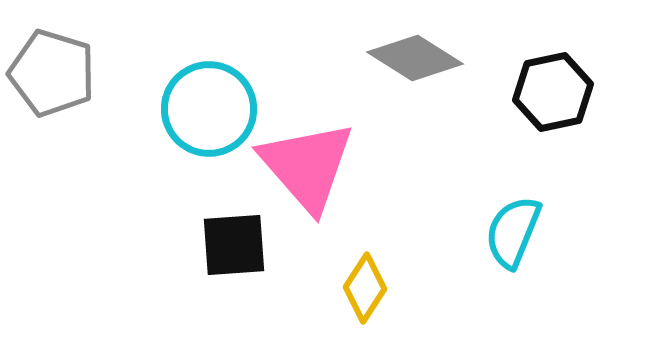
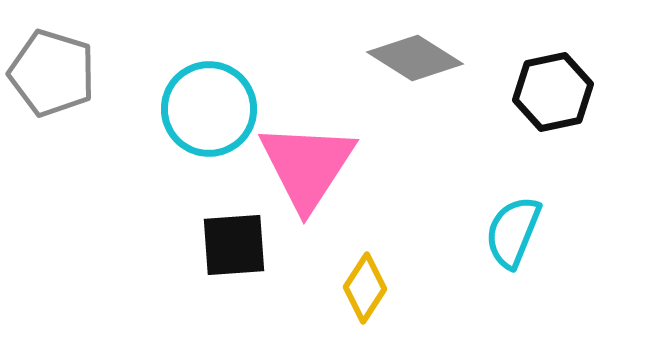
pink triangle: rotated 14 degrees clockwise
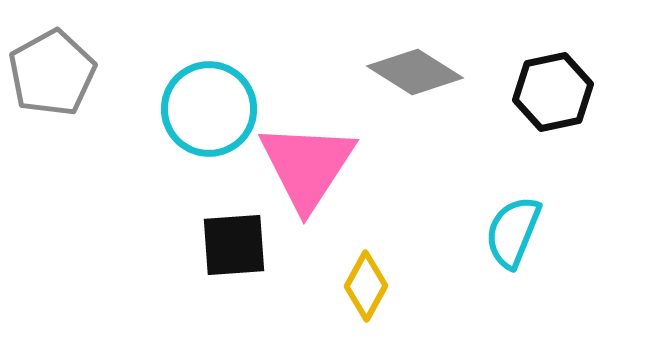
gray diamond: moved 14 px down
gray pentagon: rotated 26 degrees clockwise
yellow diamond: moved 1 px right, 2 px up; rotated 4 degrees counterclockwise
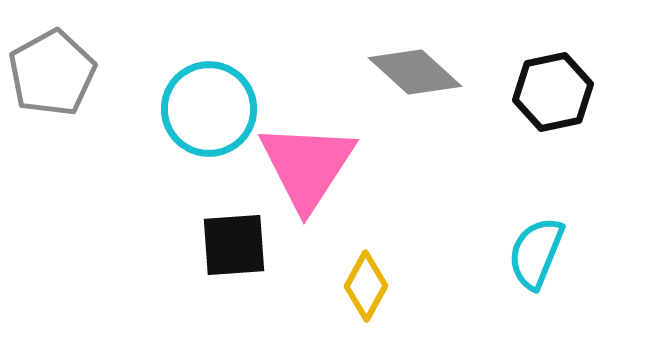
gray diamond: rotated 10 degrees clockwise
cyan semicircle: moved 23 px right, 21 px down
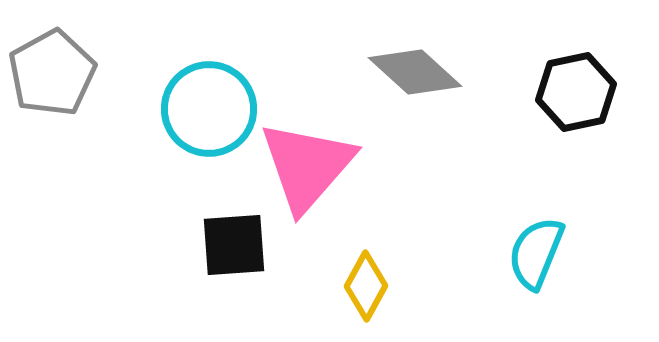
black hexagon: moved 23 px right
pink triangle: rotated 8 degrees clockwise
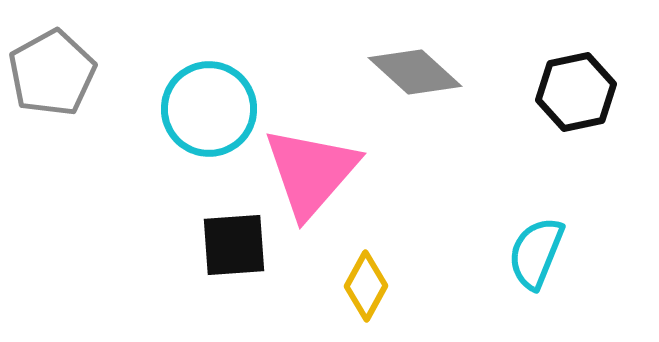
pink triangle: moved 4 px right, 6 px down
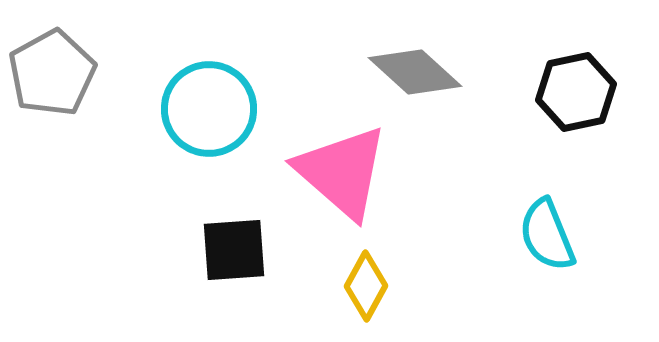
pink triangle: moved 31 px right; rotated 30 degrees counterclockwise
black square: moved 5 px down
cyan semicircle: moved 11 px right, 18 px up; rotated 44 degrees counterclockwise
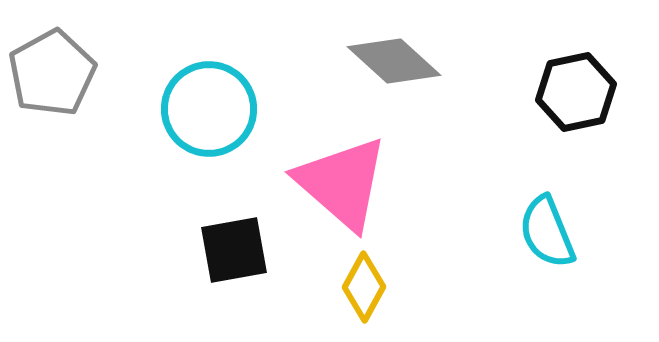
gray diamond: moved 21 px left, 11 px up
pink triangle: moved 11 px down
cyan semicircle: moved 3 px up
black square: rotated 6 degrees counterclockwise
yellow diamond: moved 2 px left, 1 px down
